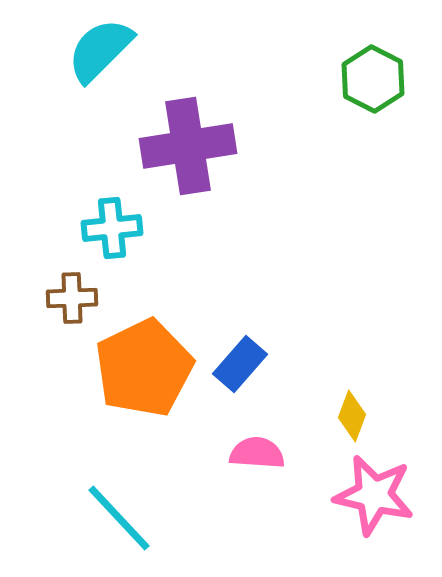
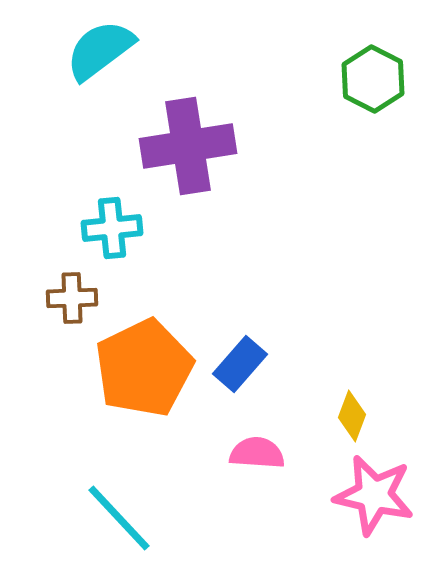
cyan semicircle: rotated 8 degrees clockwise
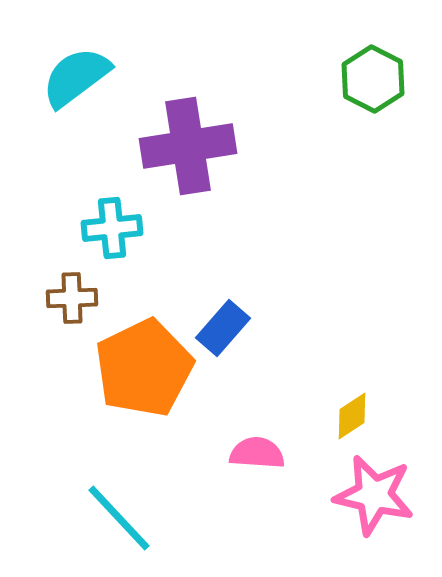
cyan semicircle: moved 24 px left, 27 px down
blue rectangle: moved 17 px left, 36 px up
yellow diamond: rotated 36 degrees clockwise
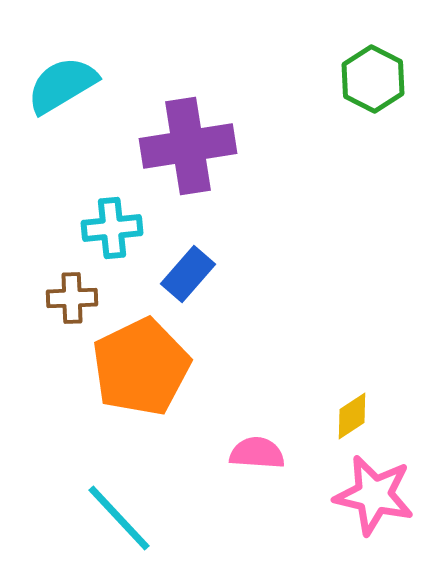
cyan semicircle: moved 14 px left, 8 px down; rotated 6 degrees clockwise
blue rectangle: moved 35 px left, 54 px up
orange pentagon: moved 3 px left, 1 px up
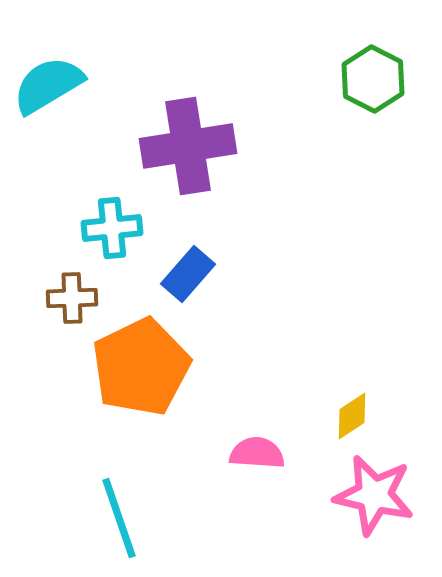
cyan semicircle: moved 14 px left
cyan line: rotated 24 degrees clockwise
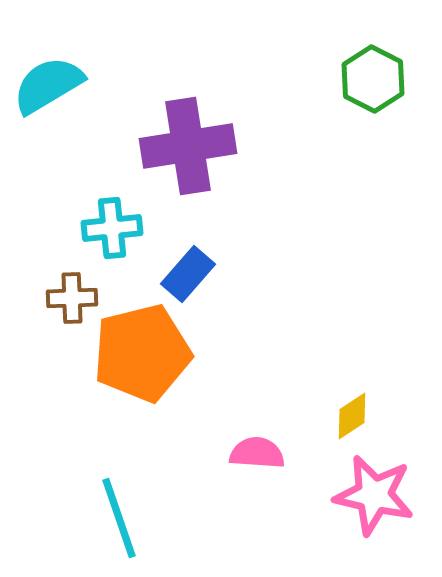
orange pentagon: moved 1 px right, 14 px up; rotated 12 degrees clockwise
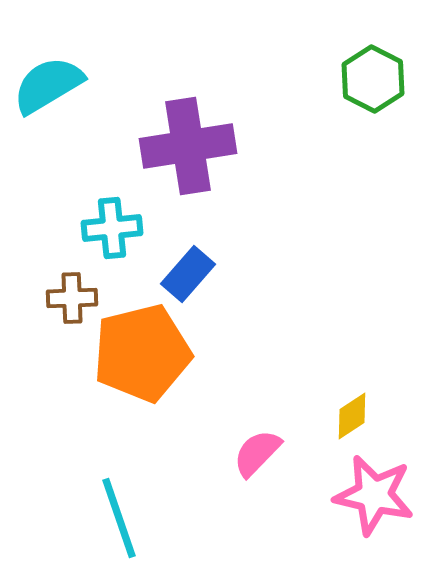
pink semicircle: rotated 50 degrees counterclockwise
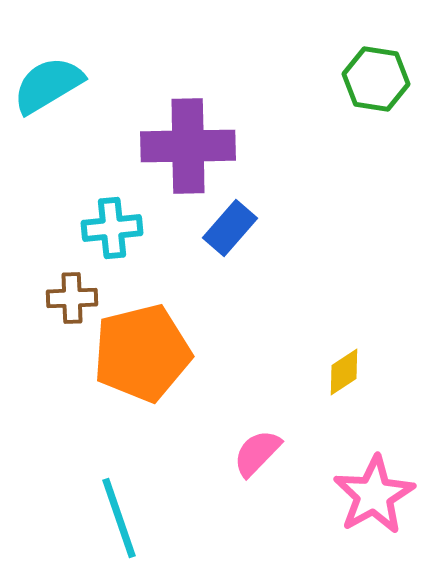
green hexagon: moved 3 px right; rotated 18 degrees counterclockwise
purple cross: rotated 8 degrees clockwise
blue rectangle: moved 42 px right, 46 px up
yellow diamond: moved 8 px left, 44 px up
pink star: rotated 30 degrees clockwise
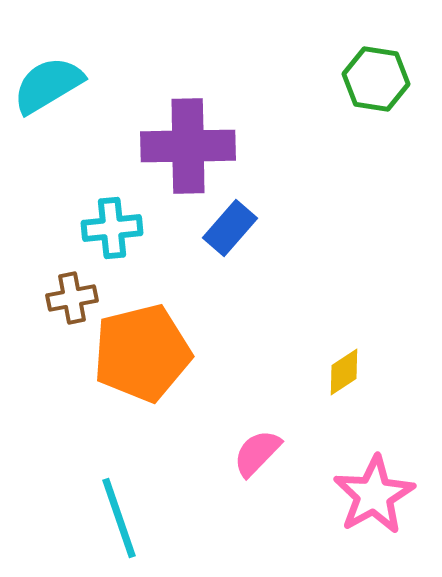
brown cross: rotated 9 degrees counterclockwise
